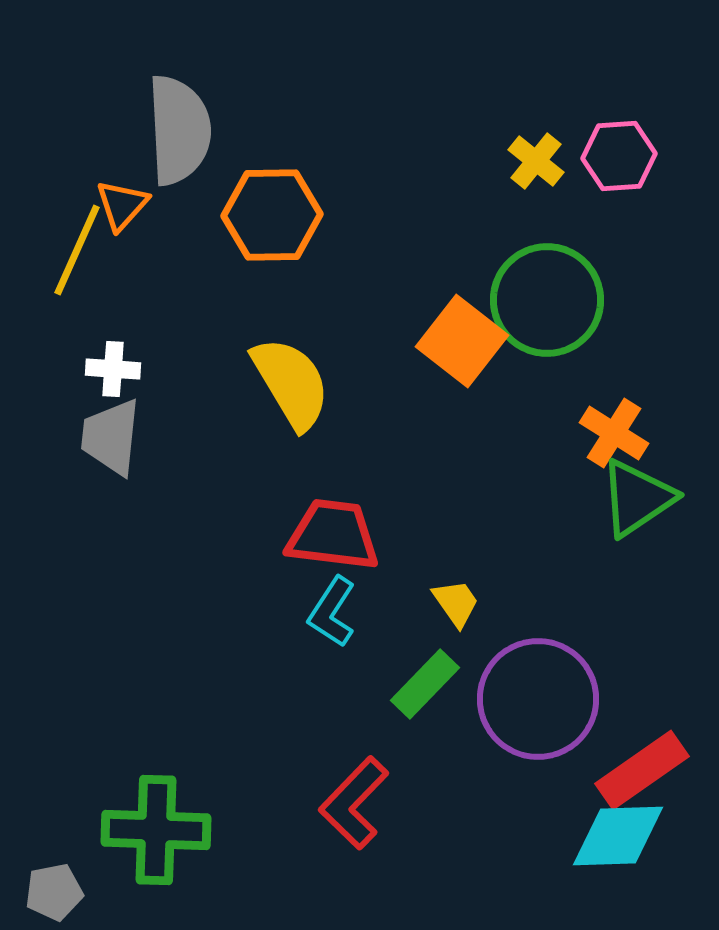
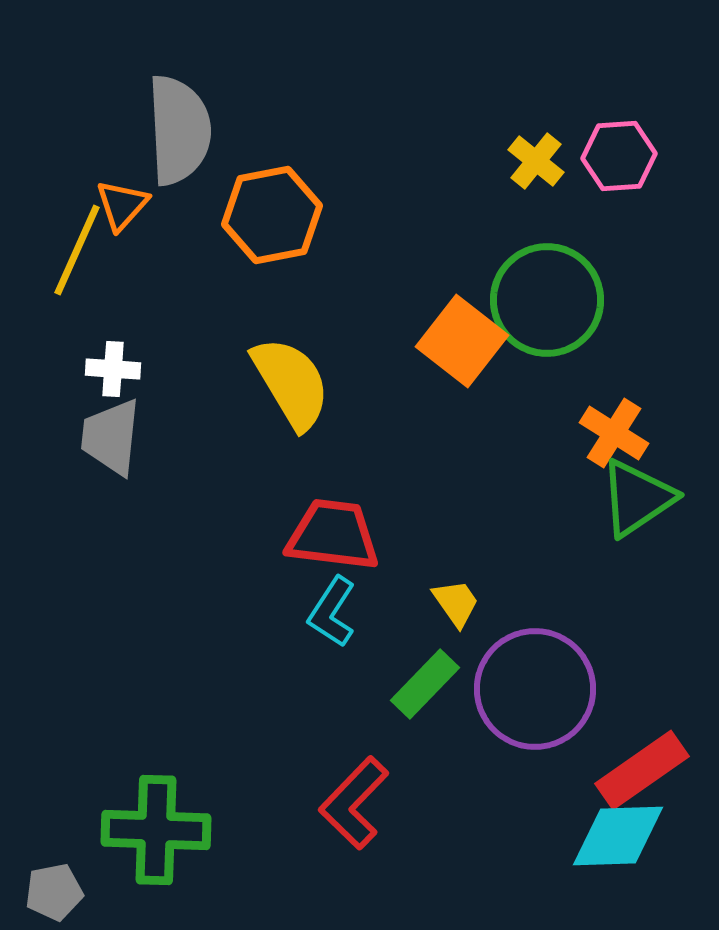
orange hexagon: rotated 10 degrees counterclockwise
purple circle: moved 3 px left, 10 px up
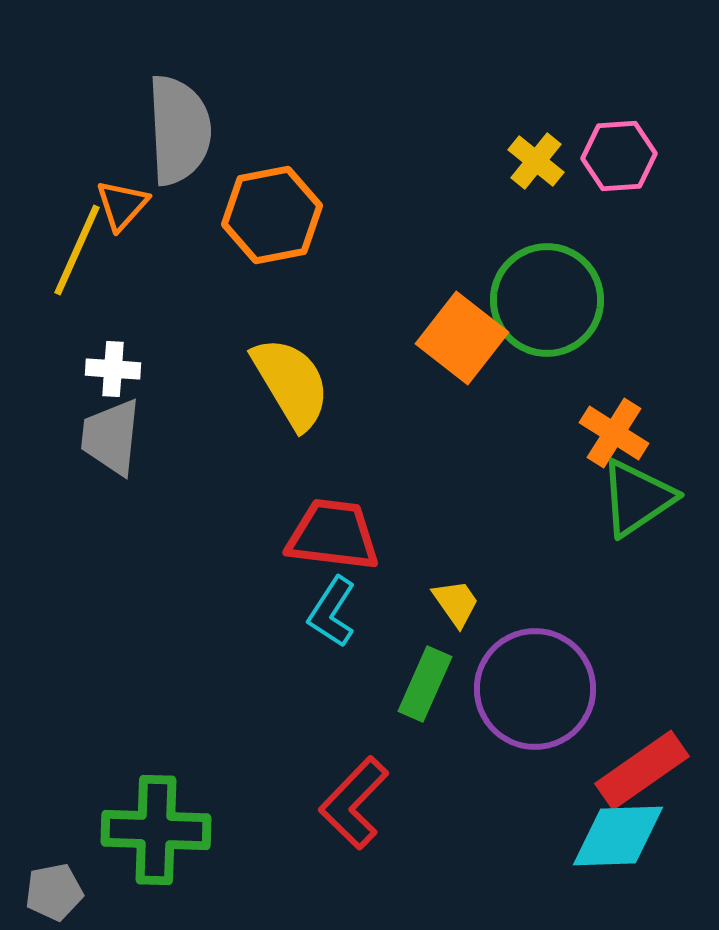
orange square: moved 3 px up
green rectangle: rotated 20 degrees counterclockwise
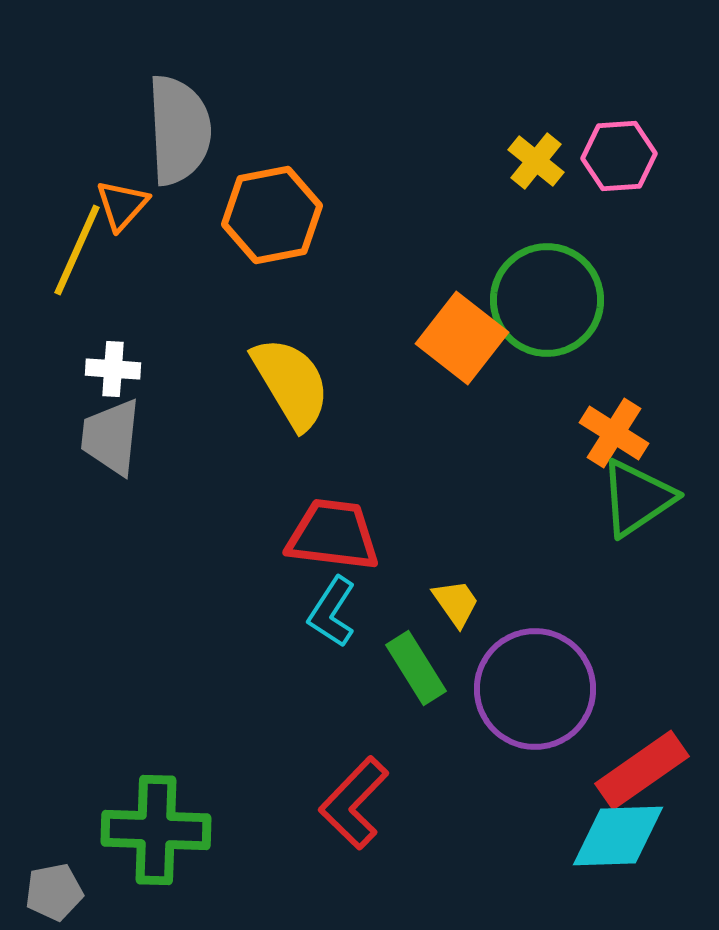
green rectangle: moved 9 px left, 16 px up; rotated 56 degrees counterclockwise
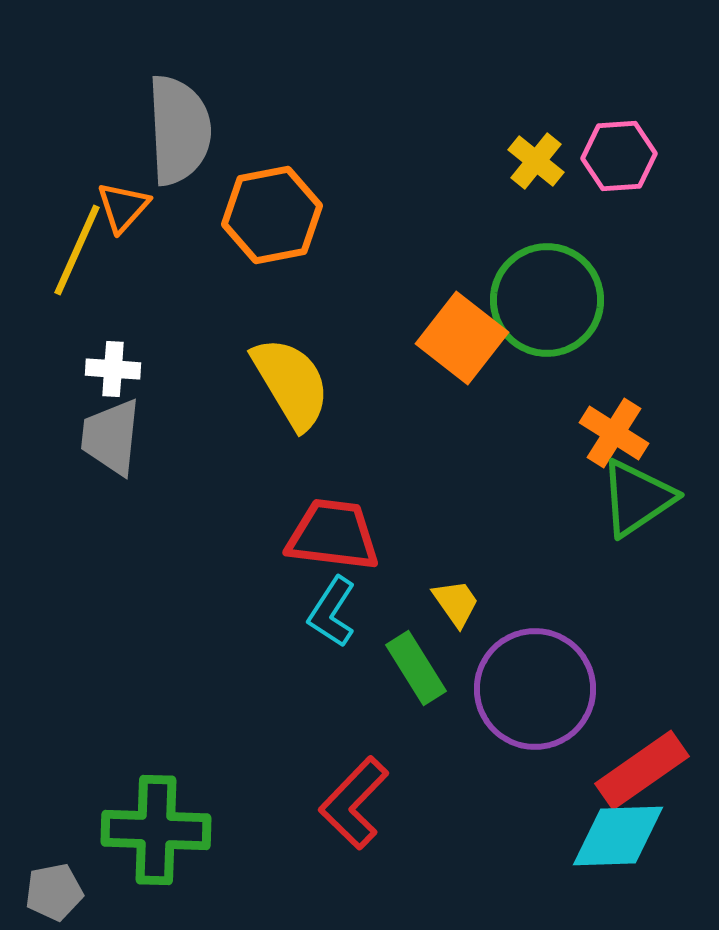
orange triangle: moved 1 px right, 2 px down
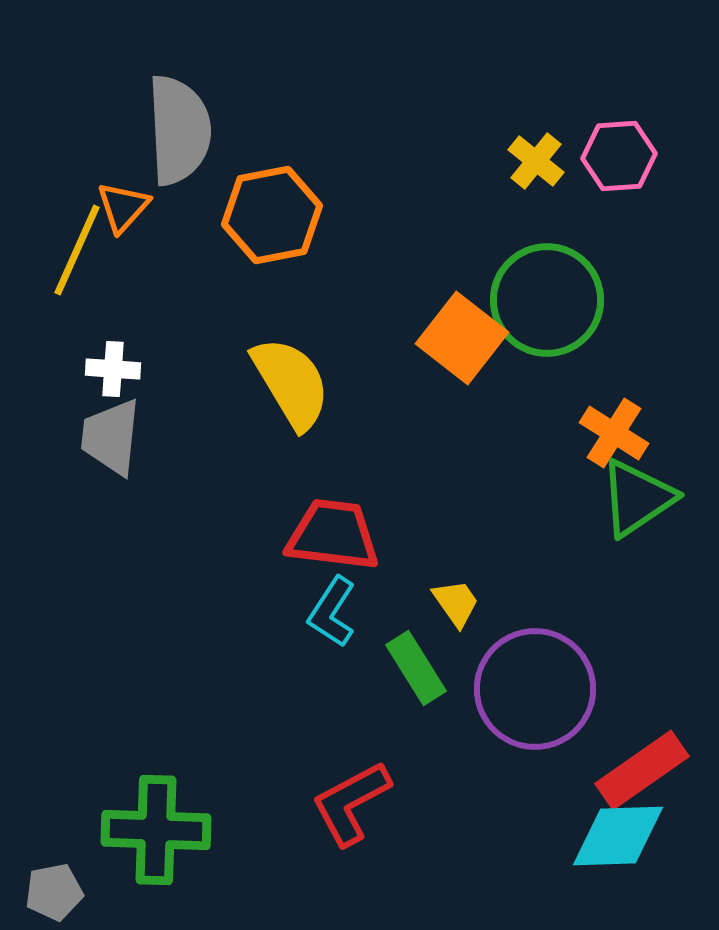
red L-shape: moved 3 px left; rotated 18 degrees clockwise
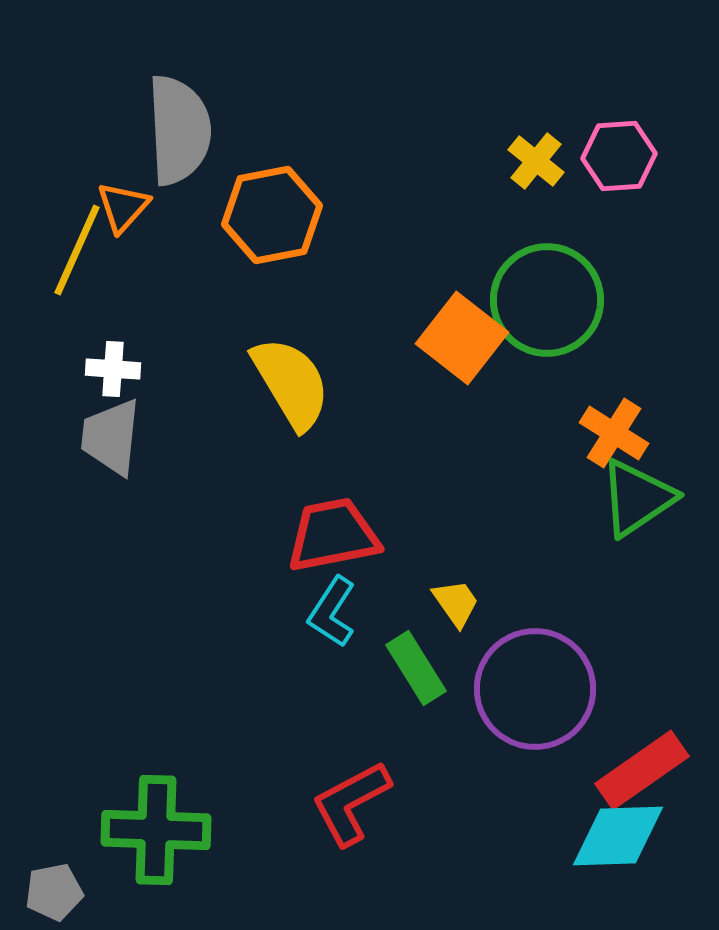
red trapezoid: rotated 18 degrees counterclockwise
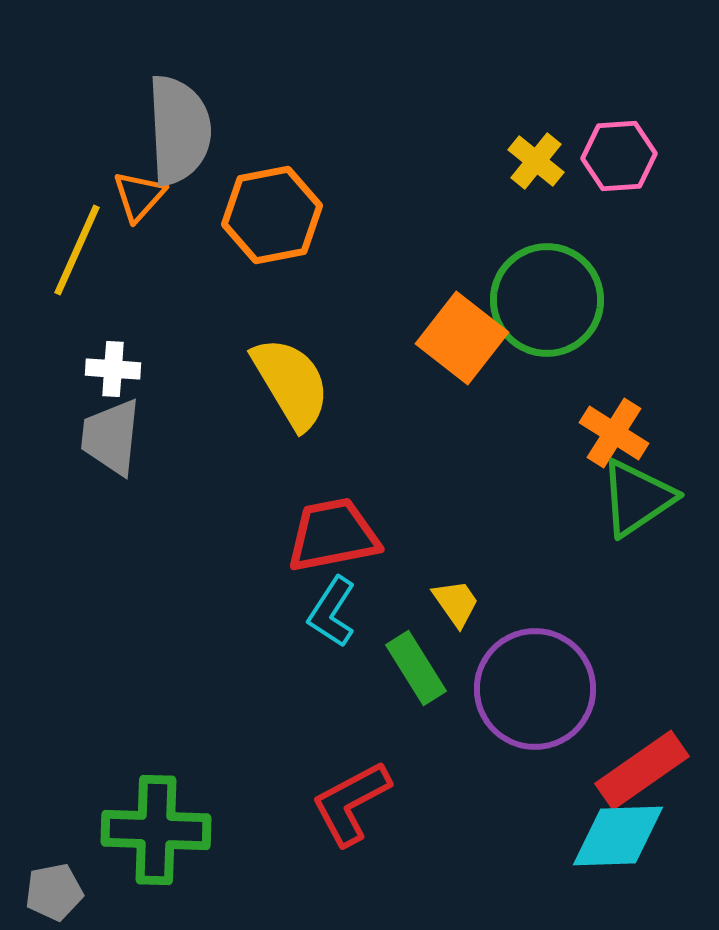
orange triangle: moved 16 px right, 11 px up
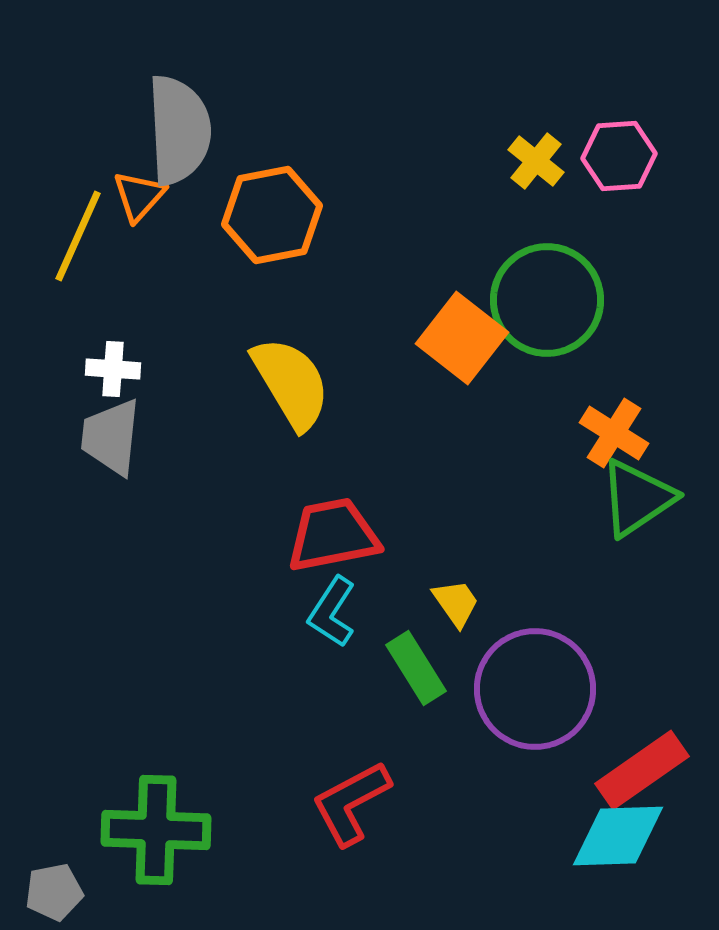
yellow line: moved 1 px right, 14 px up
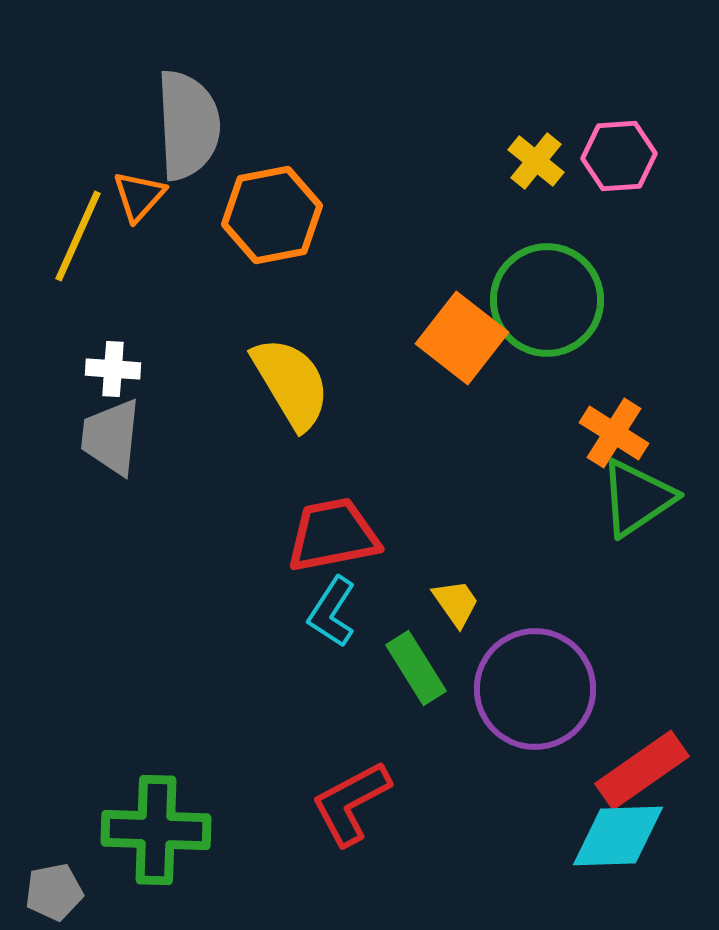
gray semicircle: moved 9 px right, 5 px up
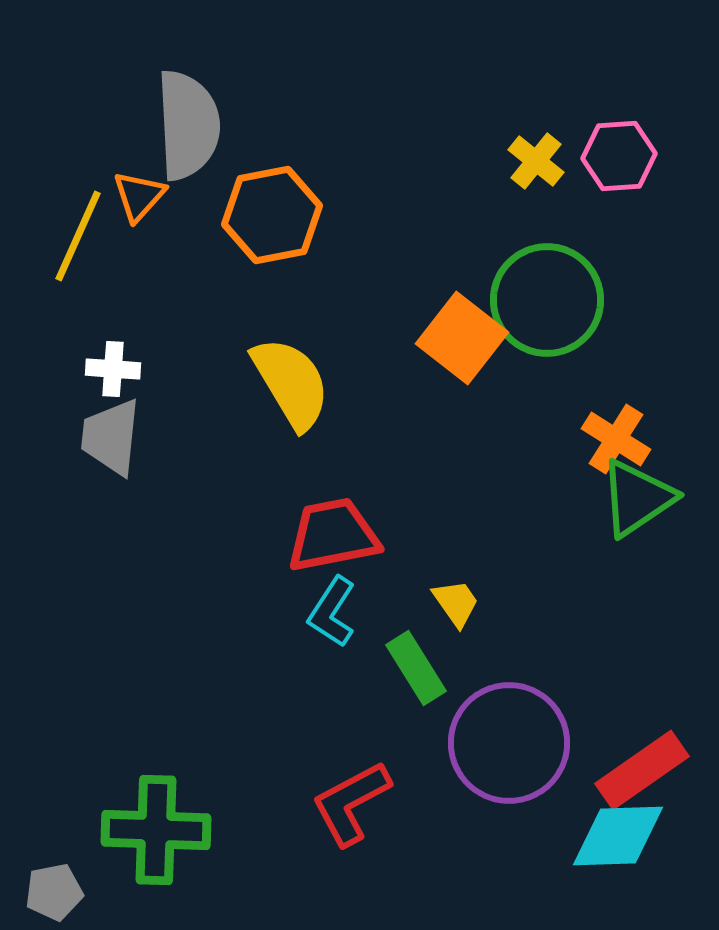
orange cross: moved 2 px right, 6 px down
purple circle: moved 26 px left, 54 px down
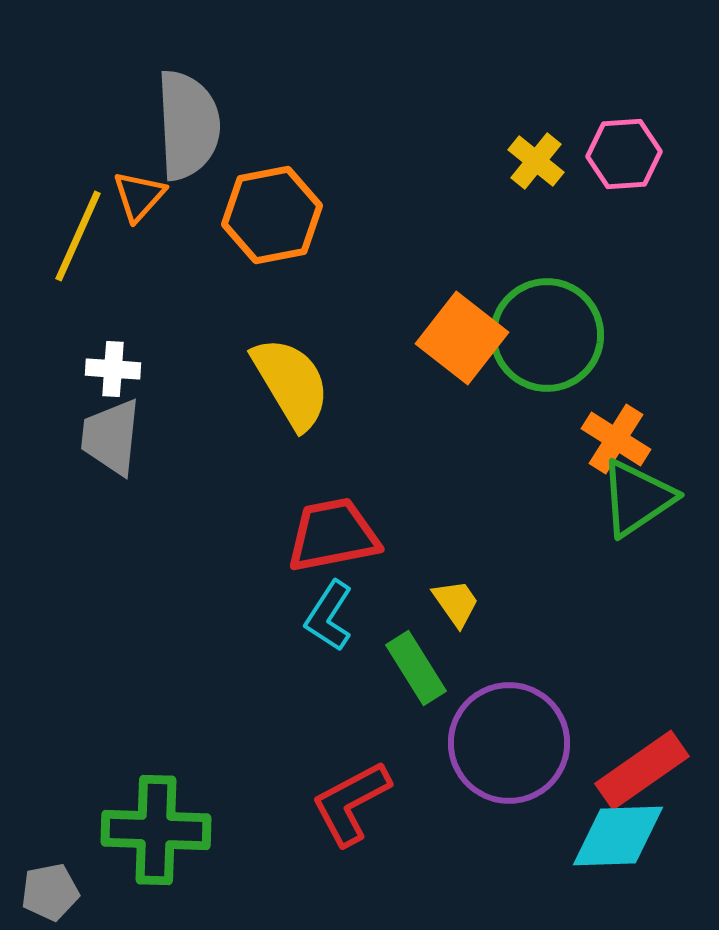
pink hexagon: moved 5 px right, 2 px up
green circle: moved 35 px down
cyan L-shape: moved 3 px left, 4 px down
gray pentagon: moved 4 px left
